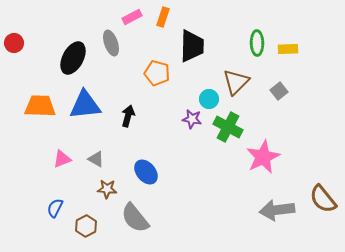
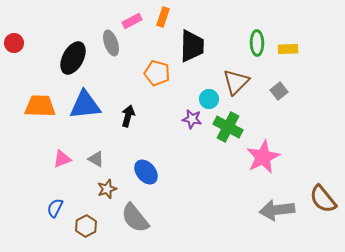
pink rectangle: moved 4 px down
brown star: rotated 24 degrees counterclockwise
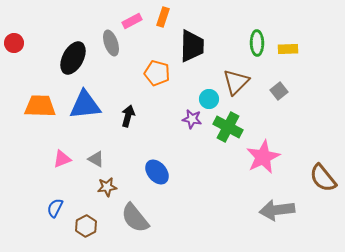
blue ellipse: moved 11 px right
brown star: moved 2 px up; rotated 12 degrees clockwise
brown semicircle: moved 21 px up
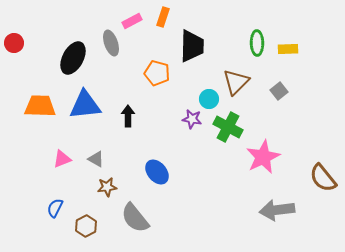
black arrow: rotated 15 degrees counterclockwise
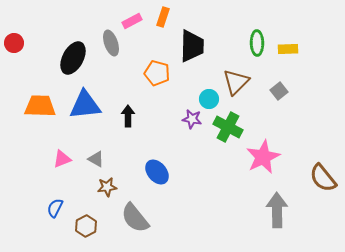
gray arrow: rotated 96 degrees clockwise
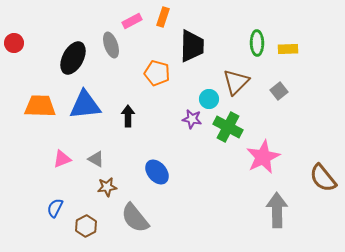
gray ellipse: moved 2 px down
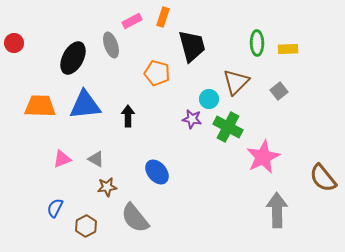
black trapezoid: rotated 16 degrees counterclockwise
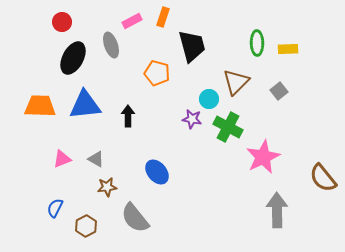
red circle: moved 48 px right, 21 px up
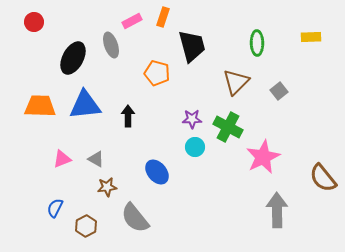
red circle: moved 28 px left
yellow rectangle: moved 23 px right, 12 px up
cyan circle: moved 14 px left, 48 px down
purple star: rotated 12 degrees counterclockwise
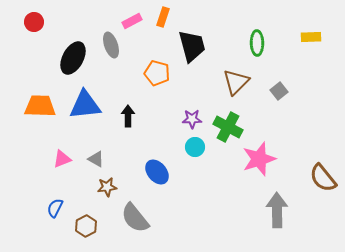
pink star: moved 4 px left, 2 px down; rotated 8 degrees clockwise
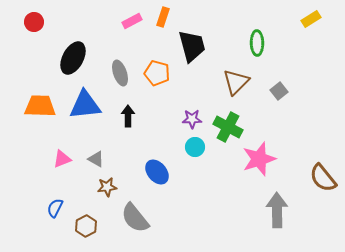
yellow rectangle: moved 18 px up; rotated 30 degrees counterclockwise
gray ellipse: moved 9 px right, 28 px down
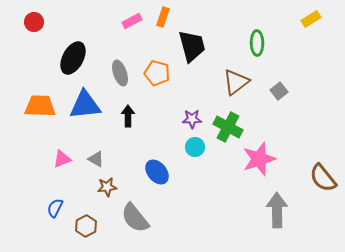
brown triangle: rotated 8 degrees clockwise
